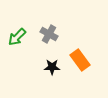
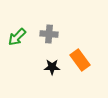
gray cross: rotated 24 degrees counterclockwise
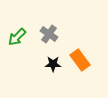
gray cross: rotated 30 degrees clockwise
black star: moved 1 px right, 3 px up
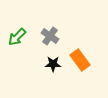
gray cross: moved 1 px right, 2 px down
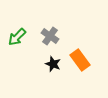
black star: rotated 21 degrees clockwise
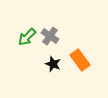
green arrow: moved 10 px right
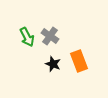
green arrow: rotated 72 degrees counterclockwise
orange rectangle: moved 1 px left, 1 px down; rotated 15 degrees clockwise
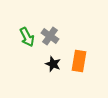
orange rectangle: rotated 30 degrees clockwise
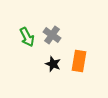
gray cross: moved 2 px right, 1 px up
